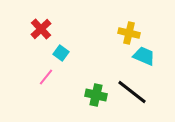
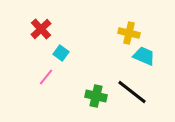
green cross: moved 1 px down
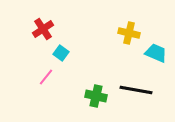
red cross: moved 2 px right; rotated 10 degrees clockwise
cyan trapezoid: moved 12 px right, 3 px up
black line: moved 4 px right, 2 px up; rotated 28 degrees counterclockwise
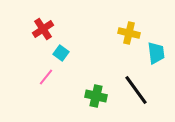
cyan trapezoid: rotated 60 degrees clockwise
black line: rotated 44 degrees clockwise
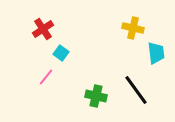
yellow cross: moved 4 px right, 5 px up
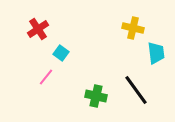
red cross: moved 5 px left
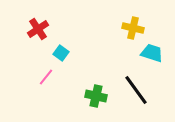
cyan trapezoid: moved 4 px left; rotated 65 degrees counterclockwise
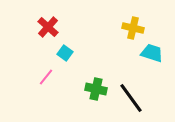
red cross: moved 10 px right, 2 px up; rotated 15 degrees counterclockwise
cyan square: moved 4 px right
black line: moved 5 px left, 8 px down
green cross: moved 7 px up
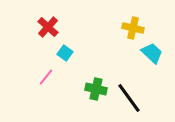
cyan trapezoid: rotated 25 degrees clockwise
black line: moved 2 px left
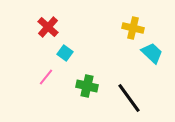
green cross: moved 9 px left, 3 px up
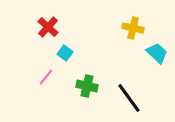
cyan trapezoid: moved 5 px right
